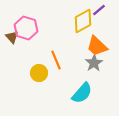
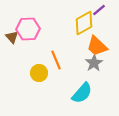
yellow diamond: moved 1 px right, 2 px down
pink hexagon: moved 2 px right, 1 px down; rotated 20 degrees counterclockwise
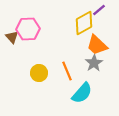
orange trapezoid: moved 1 px up
orange line: moved 11 px right, 11 px down
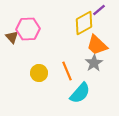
cyan semicircle: moved 2 px left
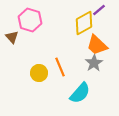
pink hexagon: moved 2 px right, 9 px up; rotated 20 degrees clockwise
orange line: moved 7 px left, 4 px up
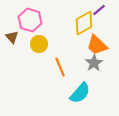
yellow circle: moved 29 px up
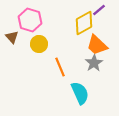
cyan semicircle: rotated 65 degrees counterclockwise
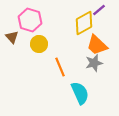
gray star: rotated 18 degrees clockwise
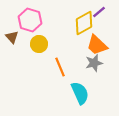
purple line: moved 2 px down
